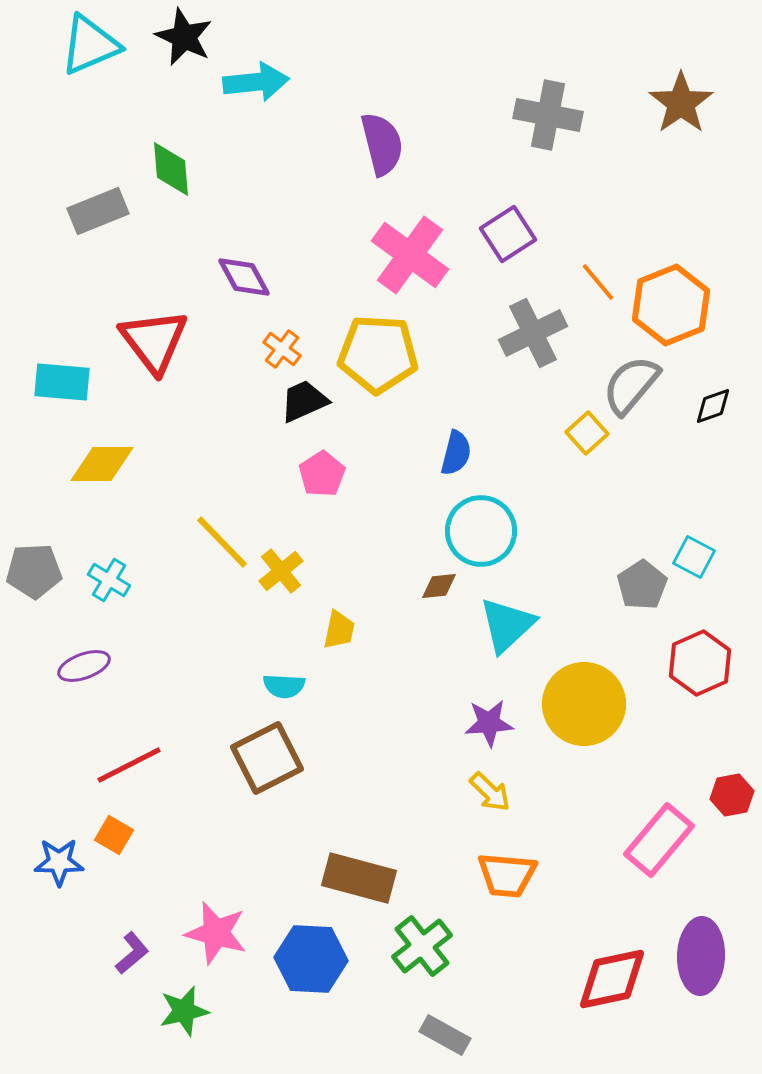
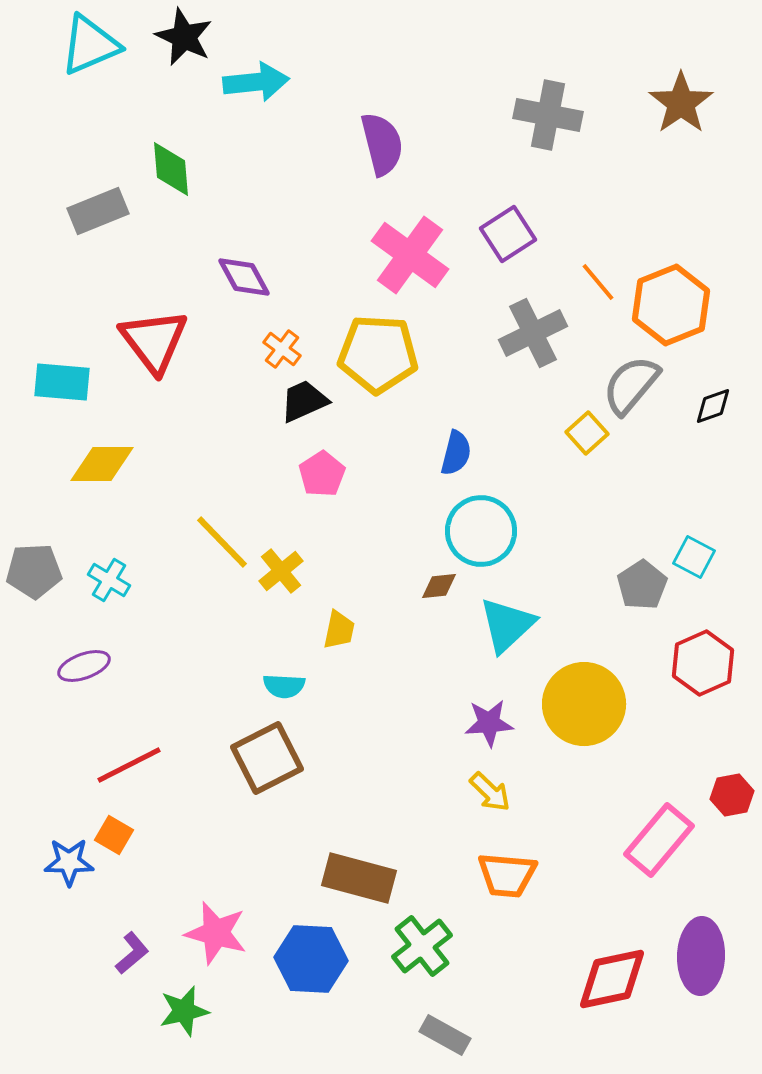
red hexagon at (700, 663): moved 3 px right
blue star at (59, 862): moved 10 px right
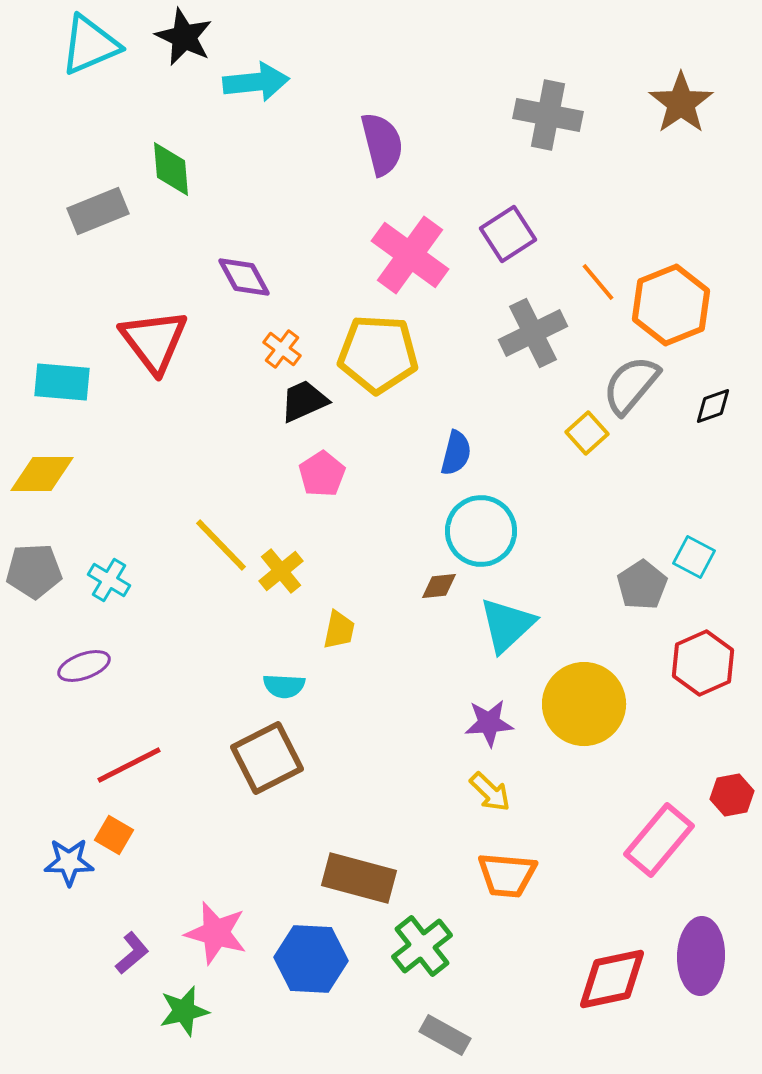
yellow diamond at (102, 464): moved 60 px left, 10 px down
yellow line at (222, 542): moved 1 px left, 3 px down
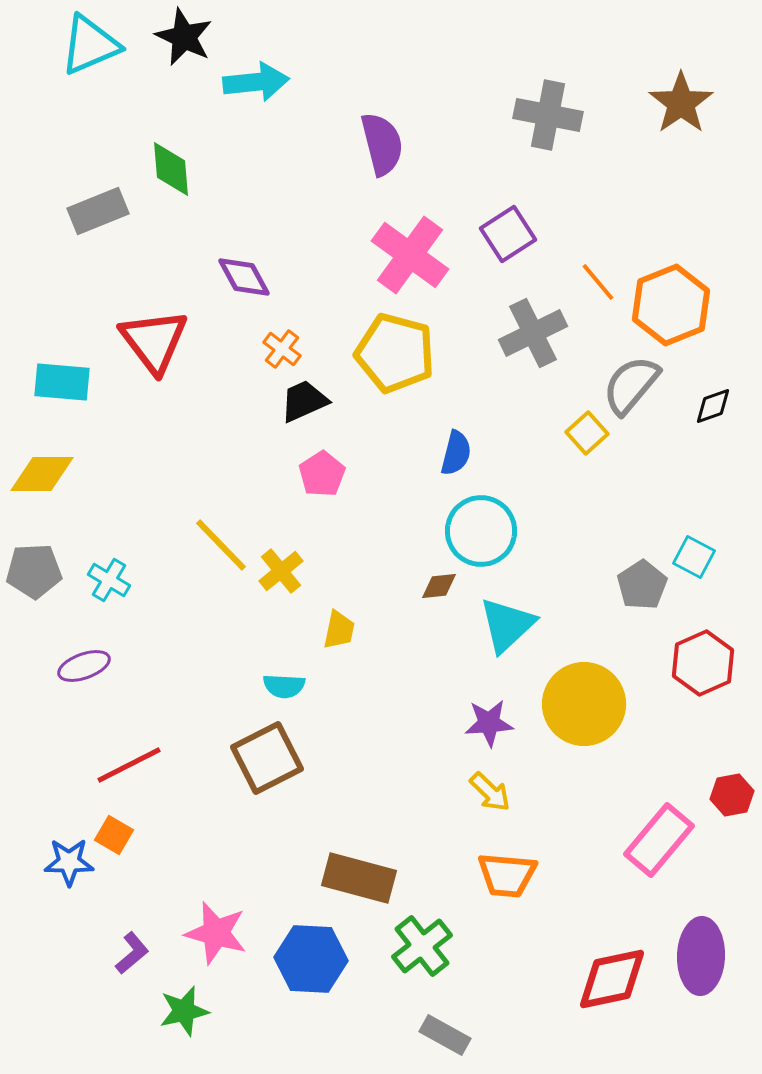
yellow pentagon at (378, 354): moved 17 px right, 1 px up; rotated 12 degrees clockwise
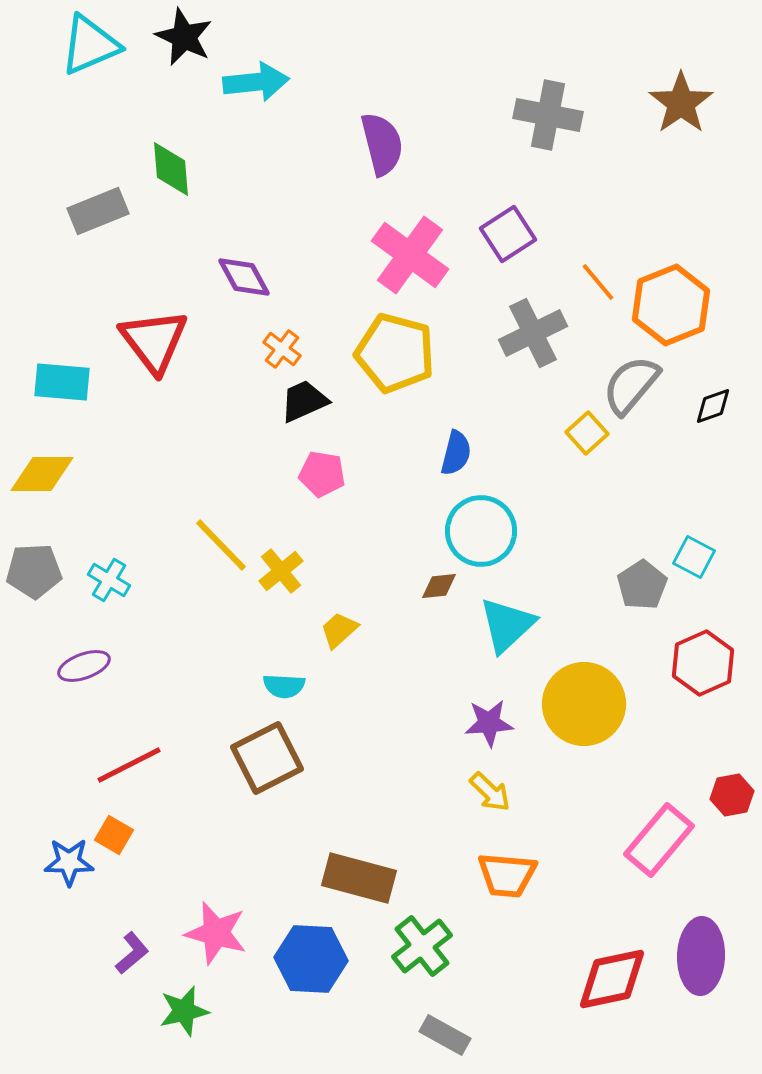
pink pentagon at (322, 474): rotated 30 degrees counterclockwise
yellow trapezoid at (339, 630): rotated 144 degrees counterclockwise
